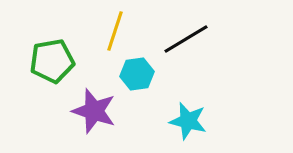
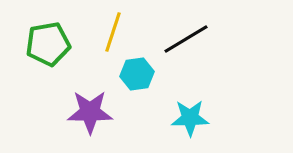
yellow line: moved 2 px left, 1 px down
green pentagon: moved 4 px left, 17 px up
purple star: moved 4 px left, 1 px down; rotated 18 degrees counterclockwise
cyan star: moved 2 px right, 3 px up; rotated 15 degrees counterclockwise
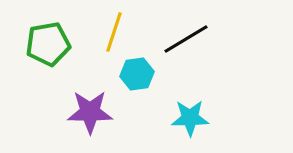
yellow line: moved 1 px right
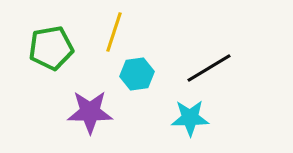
black line: moved 23 px right, 29 px down
green pentagon: moved 3 px right, 4 px down
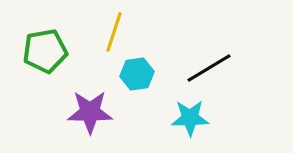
green pentagon: moved 6 px left, 3 px down
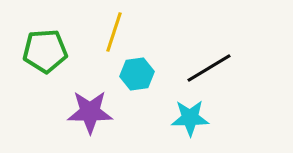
green pentagon: rotated 6 degrees clockwise
